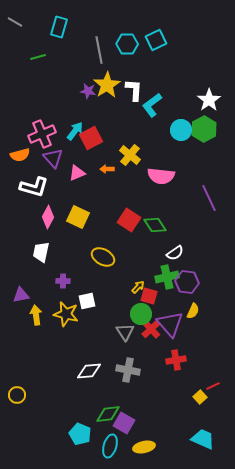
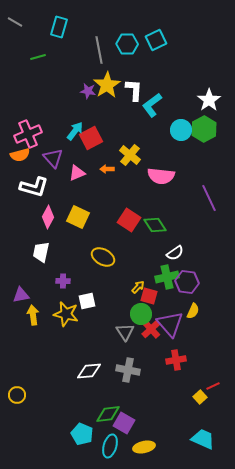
pink cross at (42, 134): moved 14 px left
yellow arrow at (36, 315): moved 3 px left
cyan pentagon at (80, 434): moved 2 px right
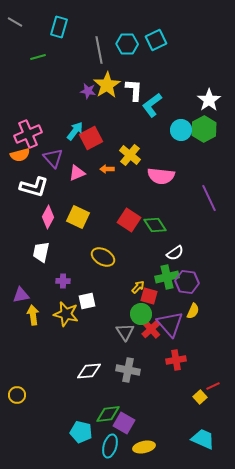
cyan pentagon at (82, 434): moved 1 px left, 2 px up; rotated 10 degrees counterclockwise
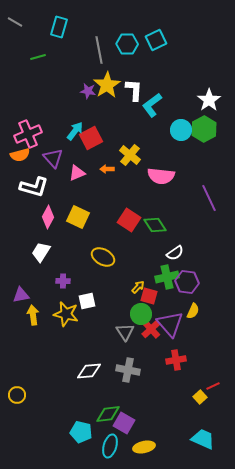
white trapezoid at (41, 252): rotated 20 degrees clockwise
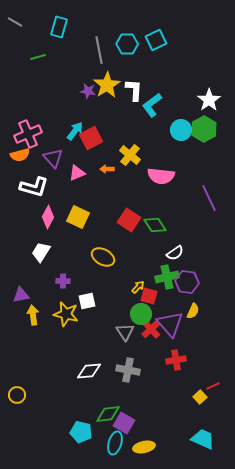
cyan ellipse at (110, 446): moved 5 px right, 3 px up
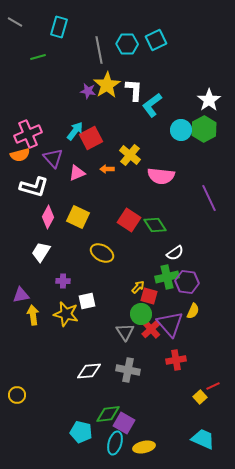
yellow ellipse at (103, 257): moved 1 px left, 4 px up
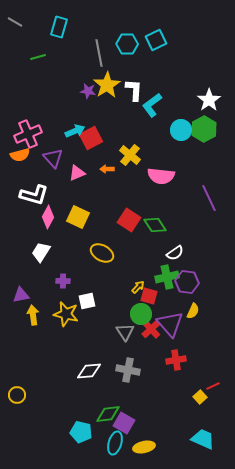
gray line at (99, 50): moved 3 px down
cyan arrow at (75, 131): rotated 30 degrees clockwise
white L-shape at (34, 187): moved 8 px down
